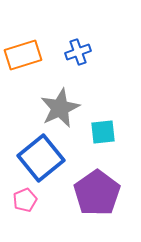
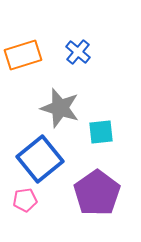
blue cross: rotated 30 degrees counterclockwise
gray star: rotated 30 degrees counterclockwise
cyan square: moved 2 px left
blue square: moved 1 px left, 1 px down
pink pentagon: rotated 15 degrees clockwise
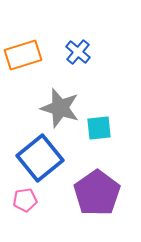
cyan square: moved 2 px left, 4 px up
blue square: moved 1 px up
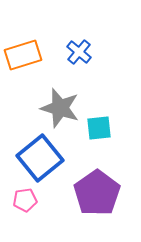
blue cross: moved 1 px right
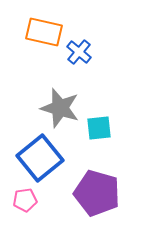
orange rectangle: moved 21 px right, 23 px up; rotated 30 degrees clockwise
purple pentagon: rotated 21 degrees counterclockwise
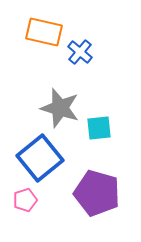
blue cross: moved 1 px right
pink pentagon: rotated 10 degrees counterclockwise
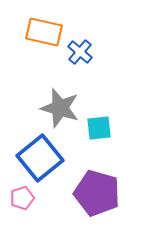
pink pentagon: moved 3 px left, 2 px up
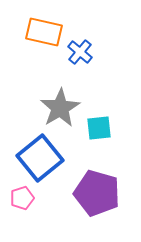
gray star: rotated 24 degrees clockwise
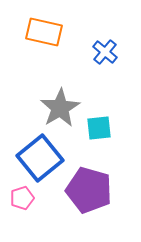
blue cross: moved 25 px right
purple pentagon: moved 8 px left, 3 px up
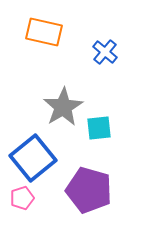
gray star: moved 3 px right, 1 px up
blue square: moved 7 px left
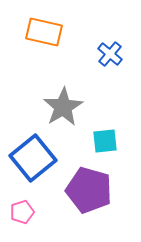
blue cross: moved 5 px right, 2 px down
cyan square: moved 6 px right, 13 px down
pink pentagon: moved 14 px down
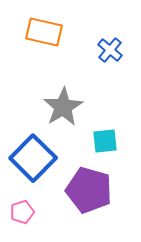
blue cross: moved 4 px up
blue square: rotated 6 degrees counterclockwise
